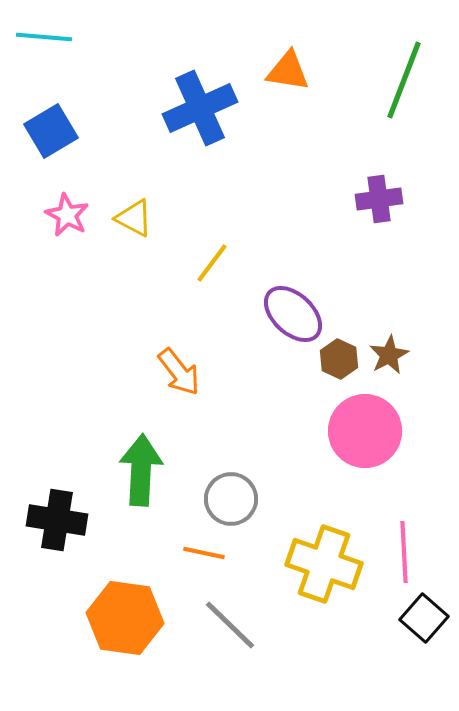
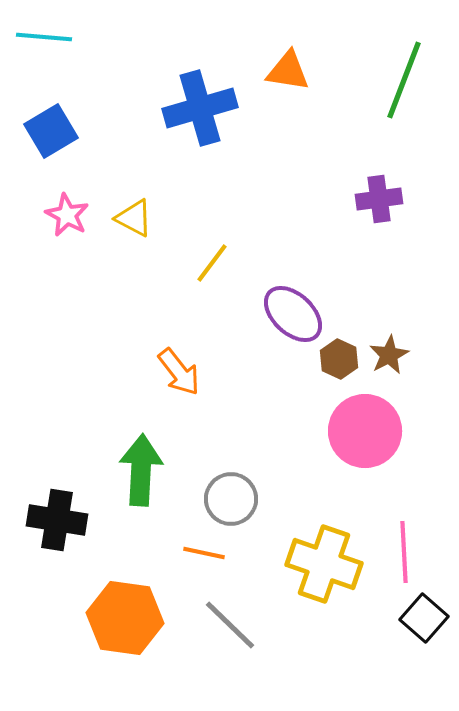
blue cross: rotated 8 degrees clockwise
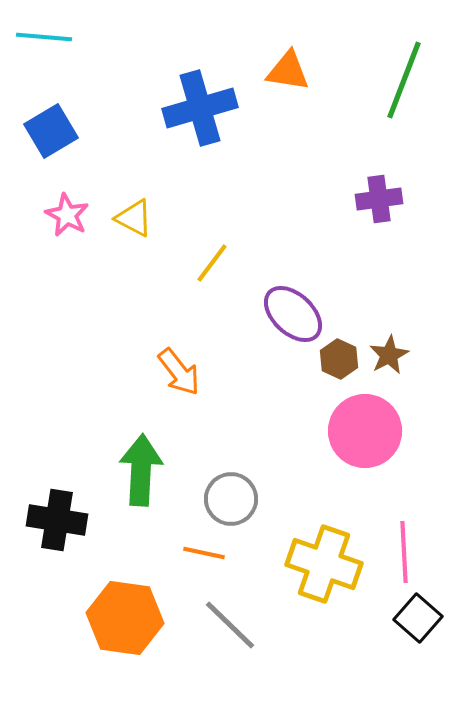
black square: moved 6 px left
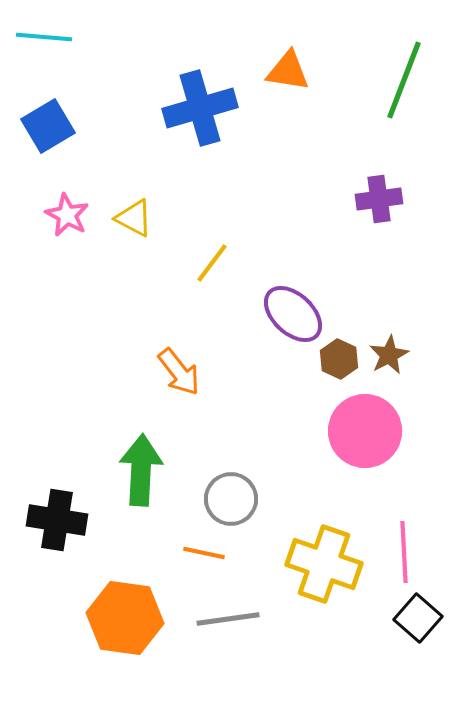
blue square: moved 3 px left, 5 px up
gray line: moved 2 px left, 6 px up; rotated 52 degrees counterclockwise
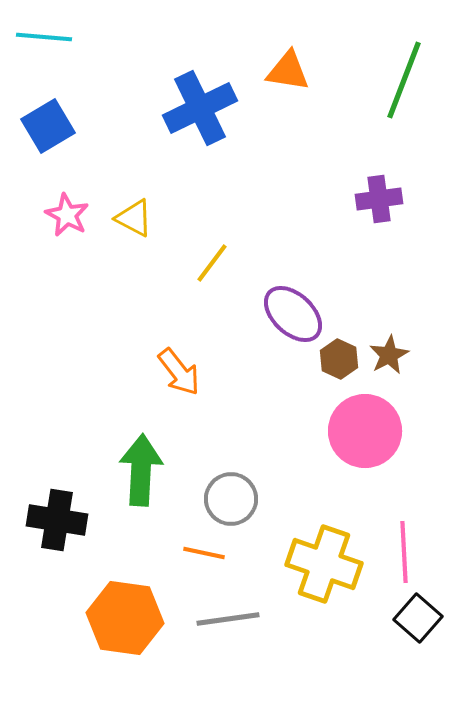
blue cross: rotated 10 degrees counterclockwise
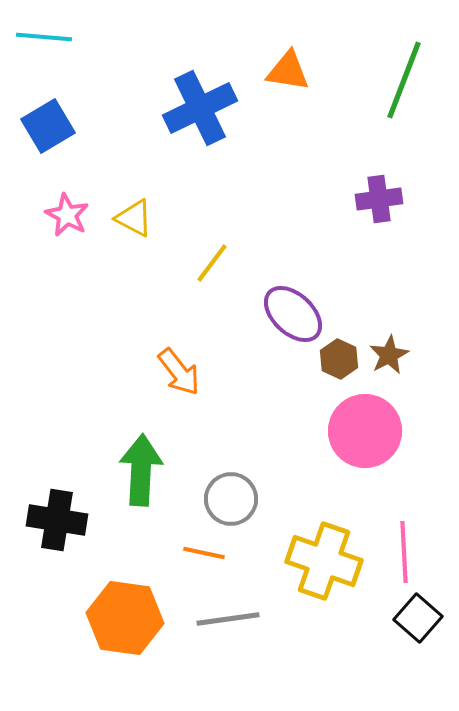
yellow cross: moved 3 px up
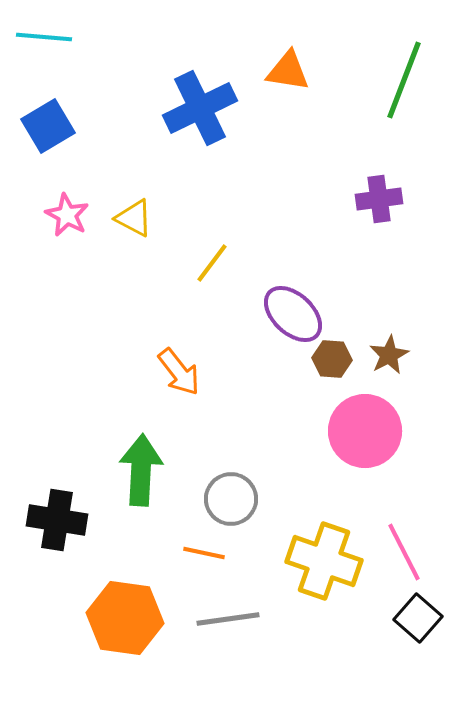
brown hexagon: moved 7 px left; rotated 21 degrees counterclockwise
pink line: rotated 24 degrees counterclockwise
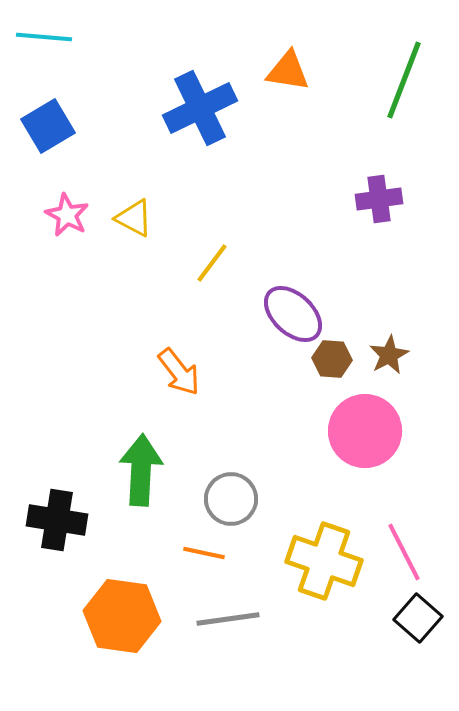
orange hexagon: moved 3 px left, 2 px up
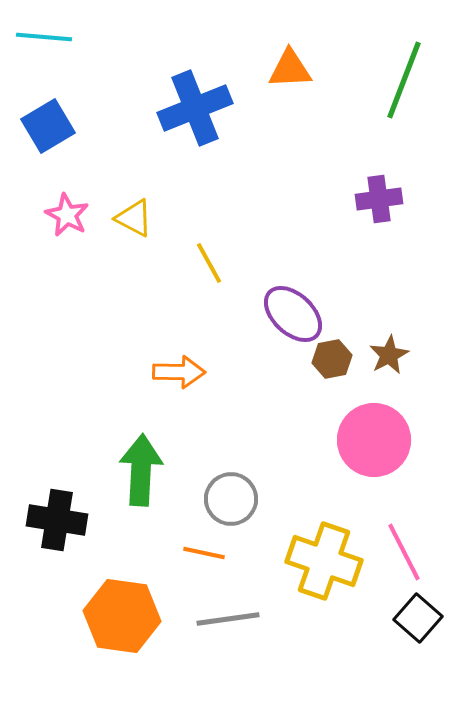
orange triangle: moved 2 px right, 2 px up; rotated 12 degrees counterclockwise
blue cross: moved 5 px left; rotated 4 degrees clockwise
yellow line: moved 3 px left; rotated 66 degrees counterclockwise
brown hexagon: rotated 15 degrees counterclockwise
orange arrow: rotated 51 degrees counterclockwise
pink circle: moved 9 px right, 9 px down
